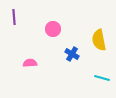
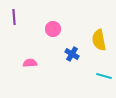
cyan line: moved 2 px right, 2 px up
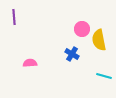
pink circle: moved 29 px right
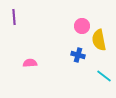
pink circle: moved 3 px up
blue cross: moved 6 px right, 1 px down; rotated 16 degrees counterclockwise
cyan line: rotated 21 degrees clockwise
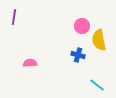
purple line: rotated 14 degrees clockwise
cyan line: moved 7 px left, 9 px down
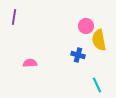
pink circle: moved 4 px right
cyan line: rotated 28 degrees clockwise
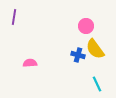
yellow semicircle: moved 4 px left, 9 px down; rotated 25 degrees counterclockwise
cyan line: moved 1 px up
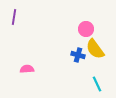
pink circle: moved 3 px down
pink semicircle: moved 3 px left, 6 px down
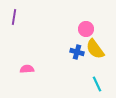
blue cross: moved 1 px left, 3 px up
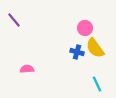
purple line: moved 3 px down; rotated 49 degrees counterclockwise
pink circle: moved 1 px left, 1 px up
yellow semicircle: moved 1 px up
